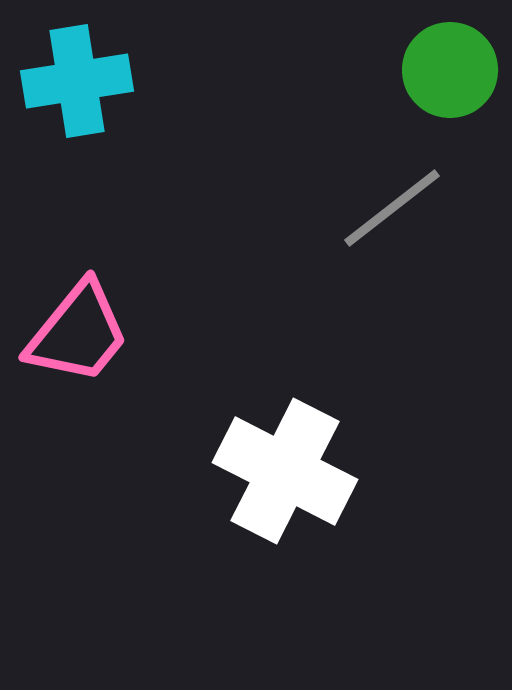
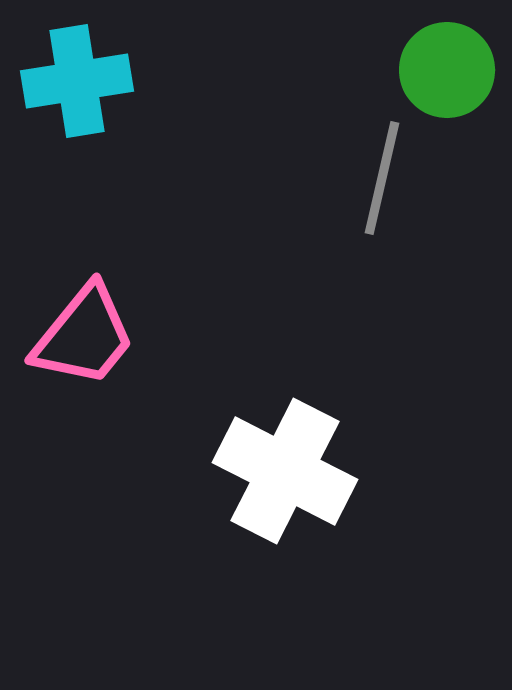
green circle: moved 3 px left
gray line: moved 10 px left, 30 px up; rotated 39 degrees counterclockwise
pink trapezoid: moved 6 px right, 3 px down
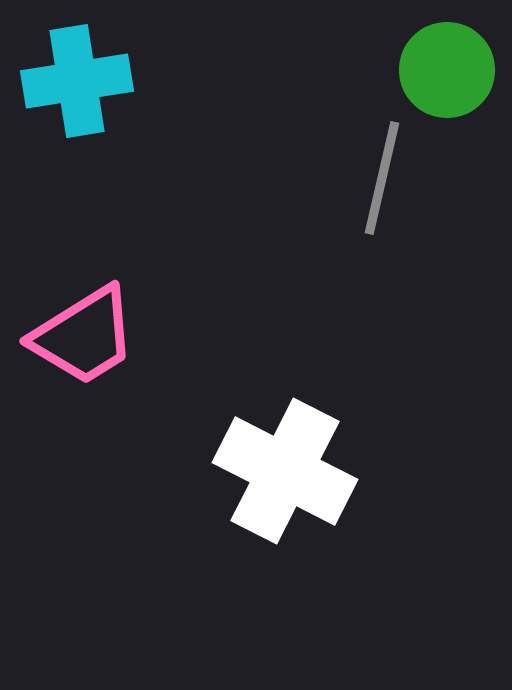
pink trapezoid: rotated 19 degrees clockwise
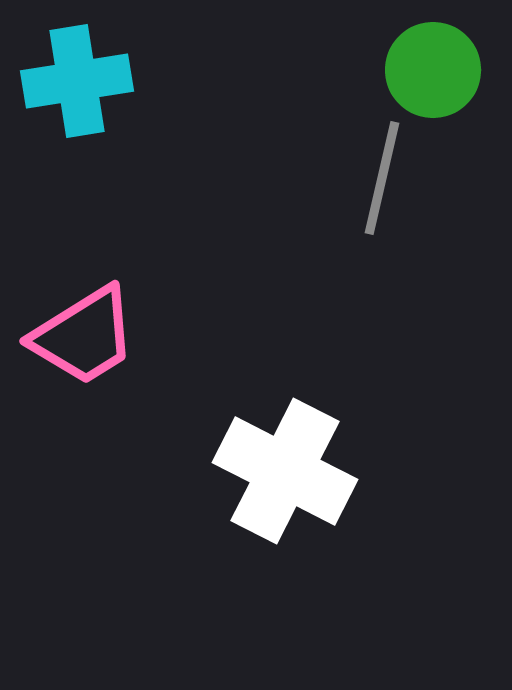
green circle: moved 14 px left
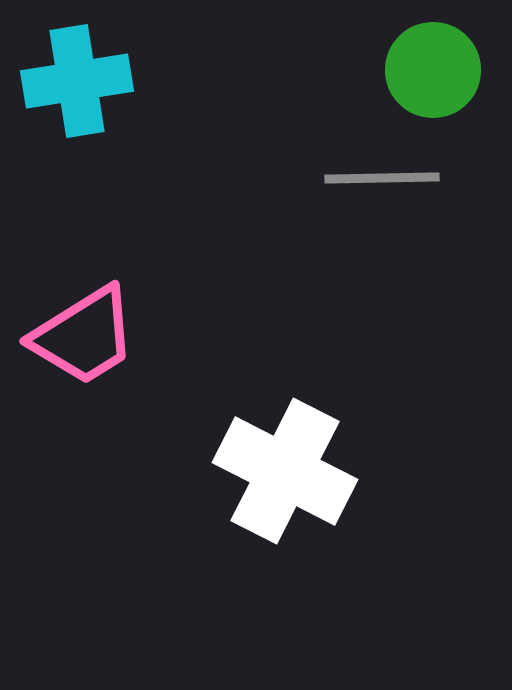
gray line: rotated 76 degrees clockwise
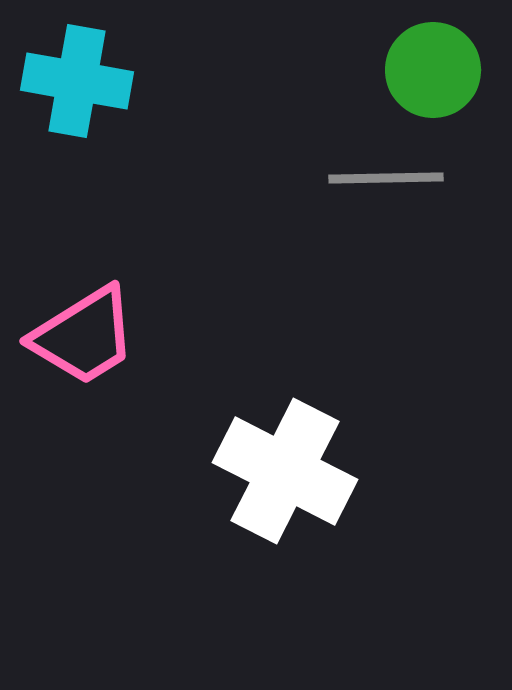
cyan cross: rotated 19 degrees clockwise
gray line: moved 4 px right
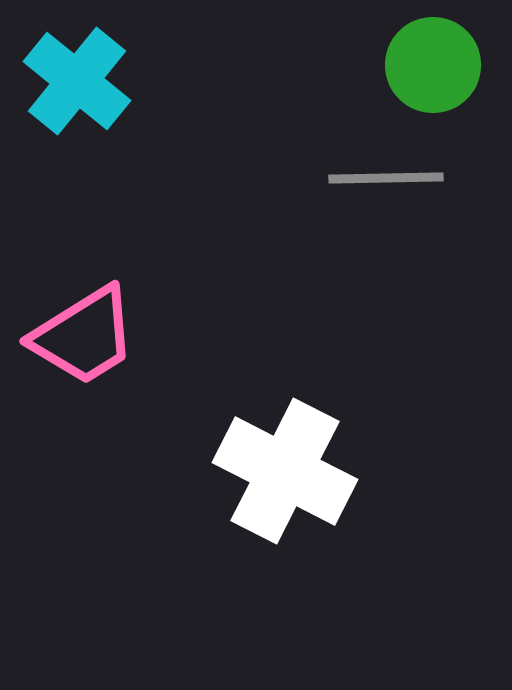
green circle: moved 5 px up
cyan cross: rotated 29 degrees clockwise
